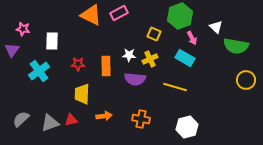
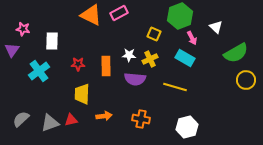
green semicircle: moved 7 px down; rotated 40 degrees counterclockwise
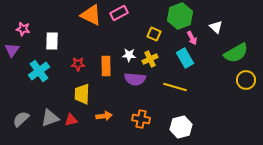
cyan rectangle: rotated 30 degrees clockwise
gray triangle: moved 5 px up
white hexagon: moved 6 px left
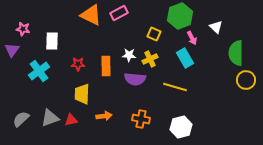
green semicircle: rotated 120 degrees clockwise
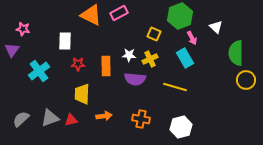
white rectangle: moved 13 px right
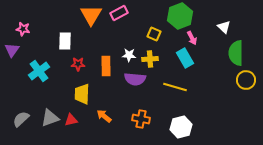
orange triangle: rotated 35 degrees clockwise
white triangle: moved 8 px right
yellow cross: rotated 21 degrees clockwise
orange arrow: rotated 133 degrees counterclockwise
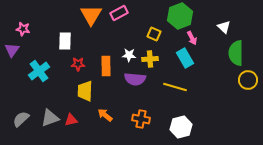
yellow circle: moved 2 px right
yellow trapezoid: moved 3 px right, 3 px up
orange arrow: moved 1 px right, 1 px up
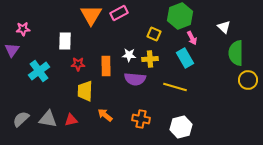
pink star: rotated 16 degrees counterclockwise
gray triangle: moved 2 px left, 1 px down; rotated 30 degrees clockwise
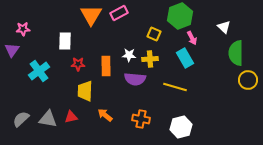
red triangle: moved 3 px up
